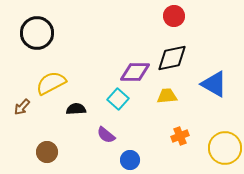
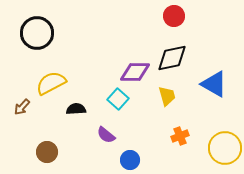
yellow trapezoid: rotated 80 degrees clockwise
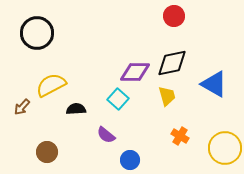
black diamond: moved 5 px down
yellow semicircle: moved 2 px down
orange cross: rotated 36 degrees counterclockwise
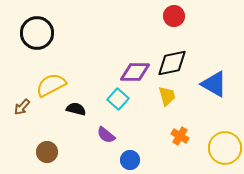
black semicircle: rotated 18 degrees clockwise
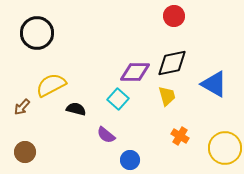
brown circle: moved 22 px left
